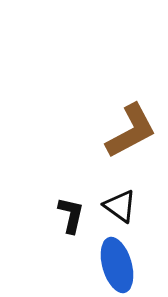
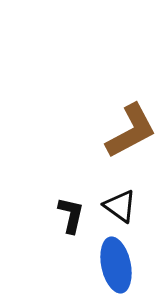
blue ellipse: moved 1 px left; rotated 4 degrees clockwise
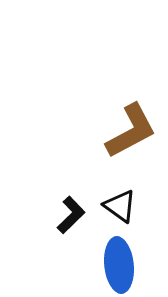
black L-shape: rotated 33 degrees clockwise
blue ellipse: moved 3 px right; rotated 6 degrees clockwise
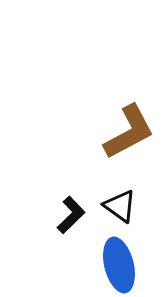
brown L-shape: moved 2 px left, 1 px down
blue ellipse: rotated 8 degrees counterclockwise
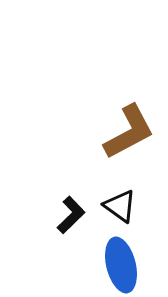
blue ellipse: moved 2 px right
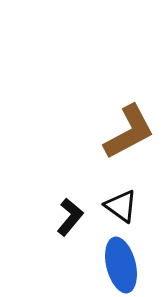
black triangle: moved 1 px right
black L-shape: moved 1 px left, 2 px down; rotated 6 degrees counterclockwise
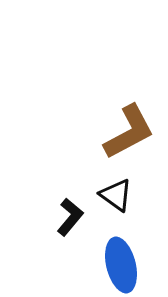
black triangle: moved 5 px left, 11 px up
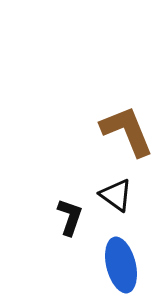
brown L-shape: moved 2 px left, 1 px up; rotated 84 degrees counterclockwise
black L-shape: rotated 21 degrees counterclockwise
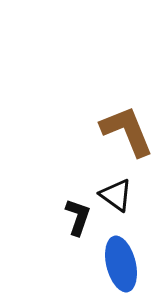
black L-shape: moved 8 px right
blue ellipse: moved 1 px up
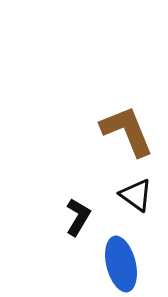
black triangle: moved 20 px right
black L-shape: rotated 12 degrees clockwise
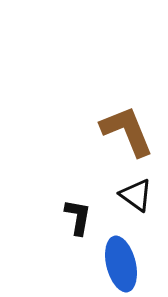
black L-shape: rotated 21 degrees counterclockwise
